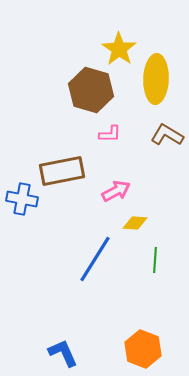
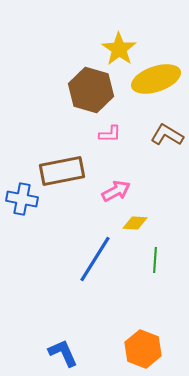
yellow ellipse: rotated 69 degrees clockwise
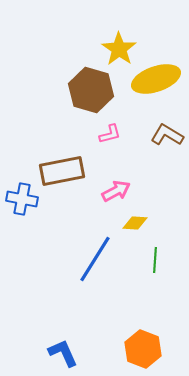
pink L-shape: rotated 15 degrees counterclockwise
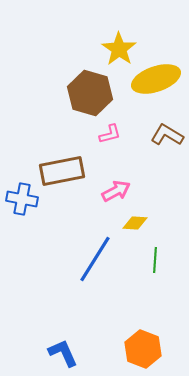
brown hexagon: moved 1 px left, 3 px down
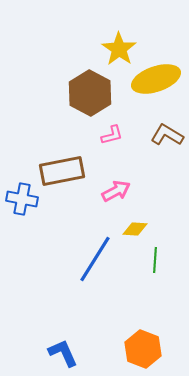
brown hexagon: rotated 12 degrees clockwise
pink L-shape: moved 2 px right, 1 px down
yellow diamond: moved 6 px down
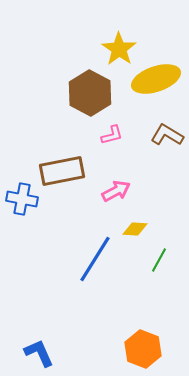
green line: moved 4 px right; rotated 25 degrees clockwise
blue L-shape: moved 24 px left
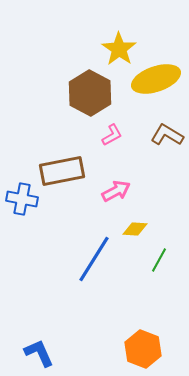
pink L-shape: rotated 15 degrees counterclockwise
blue line: moved 1 px left
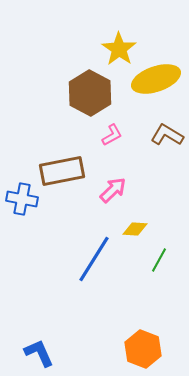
pink arrow: moved 3 px left, 1 px up; rotated 16 degrees counterclockwise
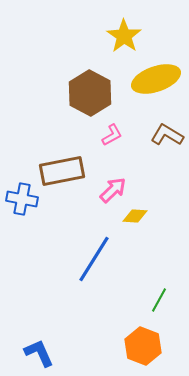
yellow star: moved 5 px right, 13 px up
yellow diamond: moved 13 px up
green line: moved 40 px down
orange hexagon: moved 3 px up
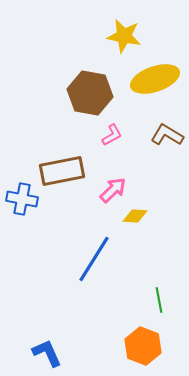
yellow star: rotated 24 degrees counterclockwise
yellow ellipse: moved 1 px left
brown hexagon: rotated 18 degrees counterclockwise
green line: rotated 40 degrees counterclockwise
blue L-shape: moved 8 px right
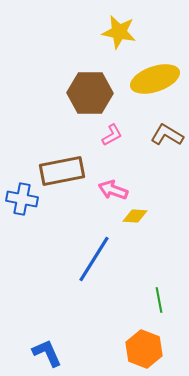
yellow star: moved 5 px left, 4 px up
brown hexagon: rotated 9 degrees counterclockwise
pink arrow: rotated 116 degrees counterclockwise
orange hexagon: moved 1 px right, 3 px down
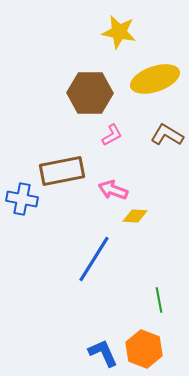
blue L-shape: moved 56 px right
